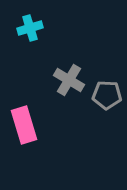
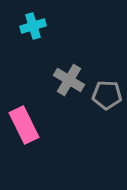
cyan cross: moved 3 px right, 2 px up
pink rectangle: rotated 9 degrees counterclockwise
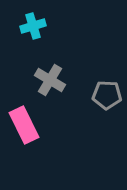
gray cross: moved 19 px left
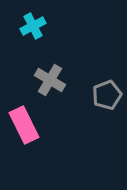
cyan cross: rotated 10 degrees counterclockwise
gray pentagon: rotated 24 degrees counterclockwise
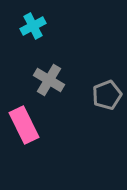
gray cross: moved 1 px left
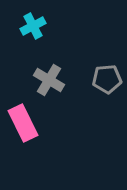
gray pentagon: moved 16 px up; rotated 16 degrees clockwise
pink rectangle: moved 1 px left, 2 px up
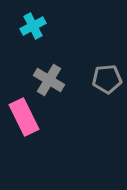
pink rectangle: moved 1 px right, 6 px up
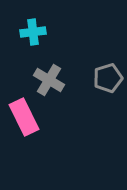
cyan cross: moved 6 px down; rotated 20 degrees clockwise
gray pentagon: moved 1 px right, 1 px up; rotated 12 degrees counterclockwise
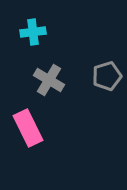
gray pentagon: moved 1 px left, 2 px up
pink rectangle: moved 4 px right, 11 px down
